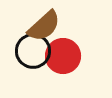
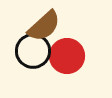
red circle: moved 4 px right
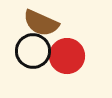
brown semicircle: moved 3 px left, 3 px up; rotated 66 degrees clockwise
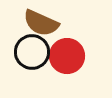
black circle: moved 1 px left, 1 px down
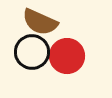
brown semicircle: moved 1 px left, 1 px up
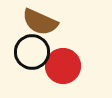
red circle: moved 4 px left, 10 px down
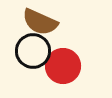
black circle: moved 1 px right, 1 px up
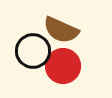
brown semicircle: moved 21 px right, 8 px down
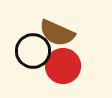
brown semicircle: moved 4 px left, 3 px down
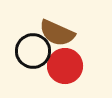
red circle: moved 2 px right
